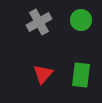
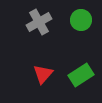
green rectangle: rotated 50 degrees clockwise
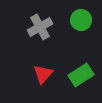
gray cross: moved 1 px right, 5 px down
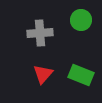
gray cross: moved 6 px down; rotated 25 degrees clockwise
green rectangle: rotated 55 degrees clockwise
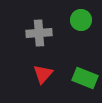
gray cross: moved 1 px left
green rectangle: moved 4 px right, 3 px down
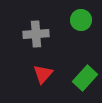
gray cross: moved 3 px left, 1 px down
green rectangle: rotated 70 degrees counterclockwise
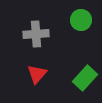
red triangle: moved 6 px left
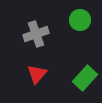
green circle: moved 1 px left
gray cross: rotated 15 degrees counterclockwise
